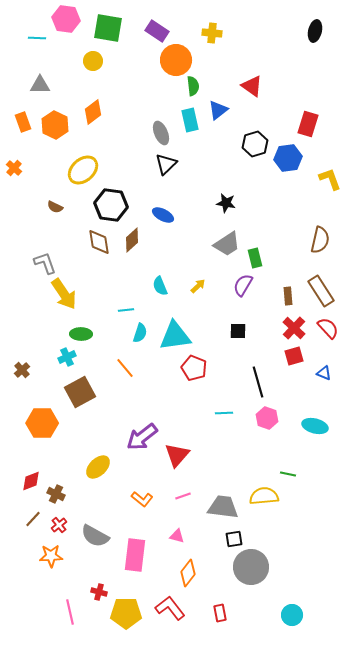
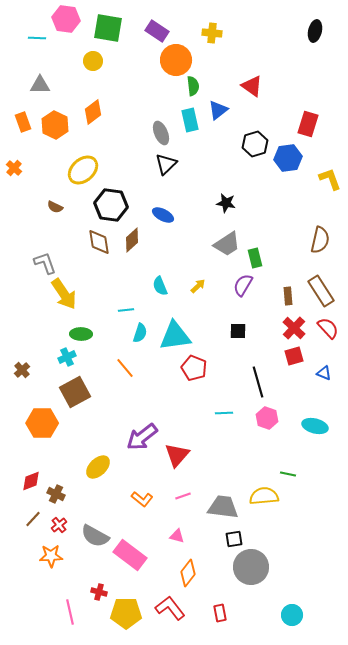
brown square at (80, 392): moved 5 px left
pink rectangle at (135, 555): moved 5 px left; rotated 60 degrees counterclockwise
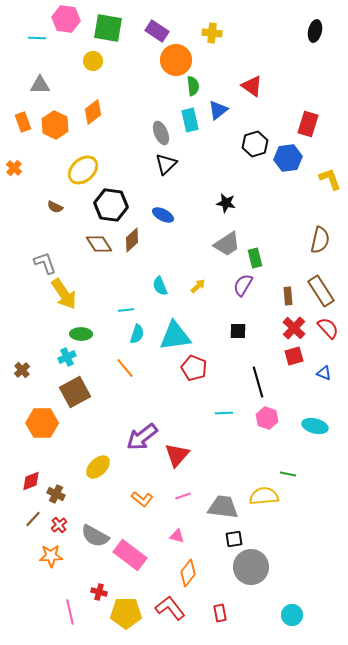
brown diamond at (99, 242): moved 2 px down; rotated 24 degrees counterclockwise
cyan semicircle at (140, 333): moved 3 px left, 1 px down
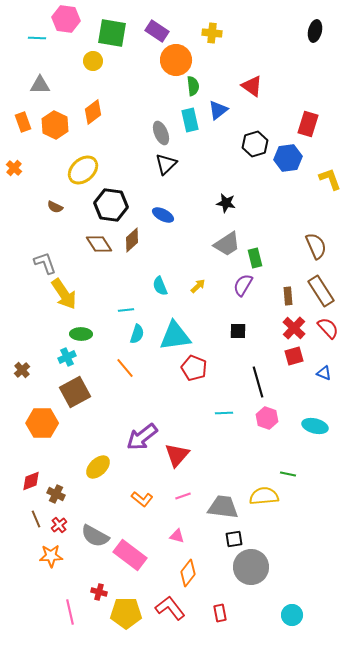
green square at (108, 28): moved 4 px right, 5 px down
brown semicircle at (320, 240): moved 4 px left, 6 px down; rotated 36 degrees counterclockwise
brown line at (33, 519): moved 3 px right; rotated 66 degrees counterclockwise
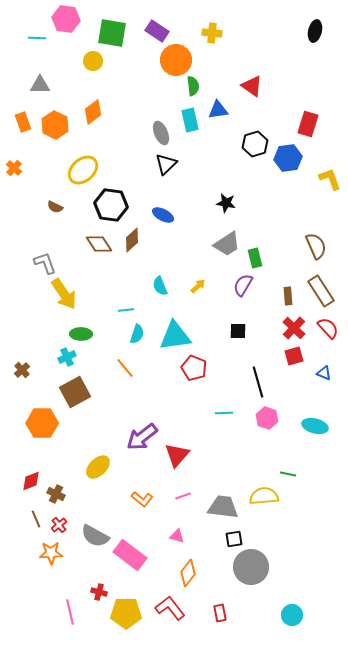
blue triangle at (218, 110): rotated 30 degrees clockwise
orange star at (51, 556): moved 3 px up
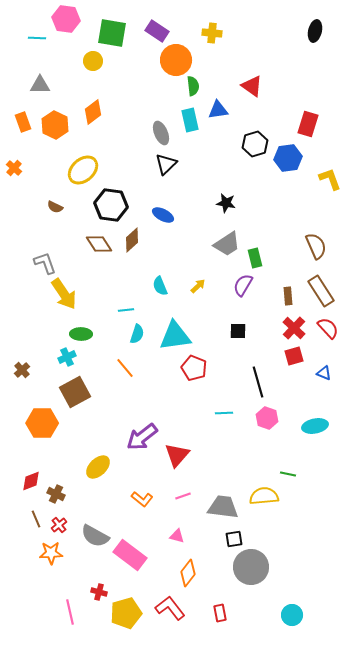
cyan ellipse at (315, 426): rotated 25 degrees counterclockwise
yellow pentagon at (126, 613): rotated 16 degrees counterclockwise
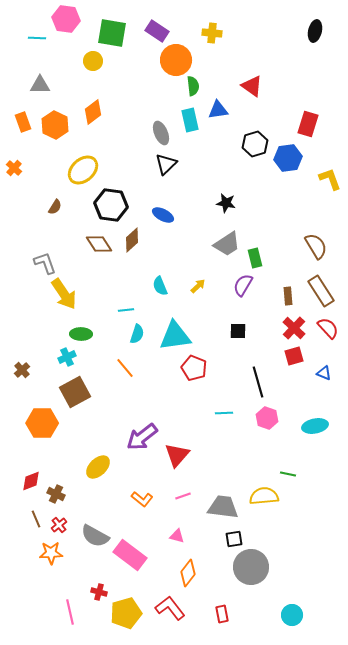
brown semicircle at (55, 207): rotated 84 degrees counterclockwise
brown semicircle at (316, 246): rotated 8 degrees counterclockwise
red rectangle at (220, 613): moved 2 px right, 1 px down
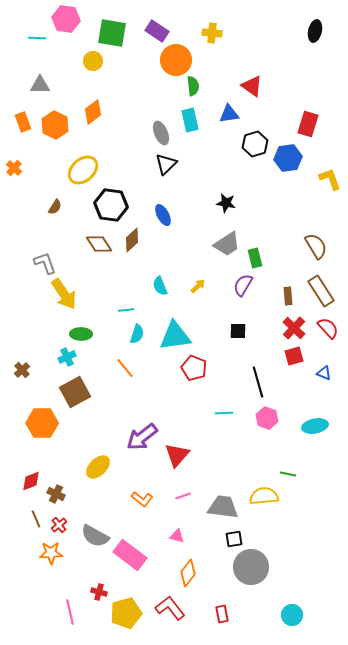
blue triangle at (218, 110): moved 11 px right, 4 px down
blue ellipse at (163, 215): rotated 35 degrees clockwise
